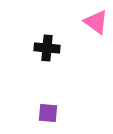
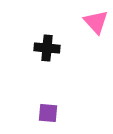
pink triangle: rotated 12 degrees clockwise
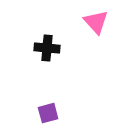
purple square: rotated 20 degrees counterclockwise
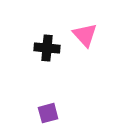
pink triangle: moved 11 px left, 13 px down
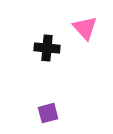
pink triangle: moved 7 px up
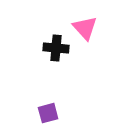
black cross: moved 9 px right
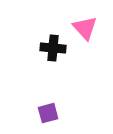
black cross: moved 3 px left
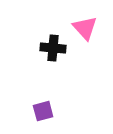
purple square: moved 5 px left, 2 px up
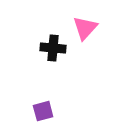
pink triangle: rotated 24 degrees clockwise
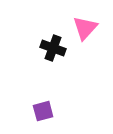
black cross: rotated 15 degrees clockwise
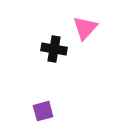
black cross: moved 1 px right, 1 px down; rotated 10 degrees counterclockwise
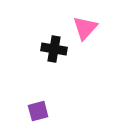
purple square: moved 5 px left
